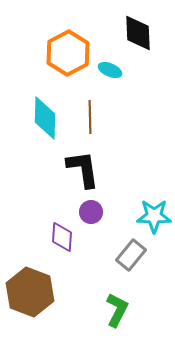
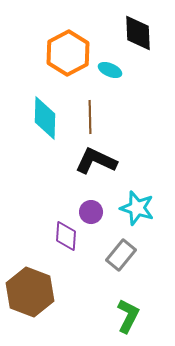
black L-shape: moved 13 px right, 8 px up; rotated 57 degrees counterclockwise
cyan star: moved 17 px left, 8 px up; rotated 16 degrees clockwise
purple diamond: moved 4 px right, 1 px up
gray rectangle: moved 10 px left
green L-shape: moved 11 px right, 6 px down
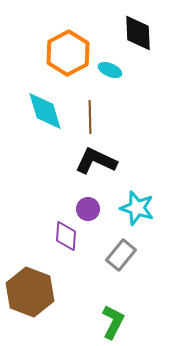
cyan diamond: moved 7 px up; rotated 18 degrees counterclockwise
purple circle: moved 3 px left, 3 px up
green L-shape: moved 15 px left, 6 px down
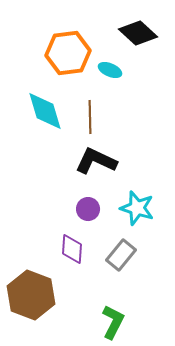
black diamond: rotated 45 degrees counterclockwise
orange hexagon: rotated 21 degrees clockwise
purple diamond: moved 6 px right, 13 px down
brown hexagon: moved 1 px right, 3 px down
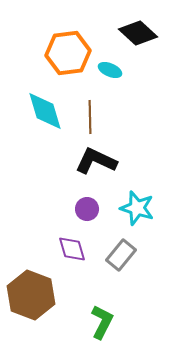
purple circle: moved 1 px left
purple diamond: rotated 20 degrees counterclockwise
green L-shape: moved 11 px left
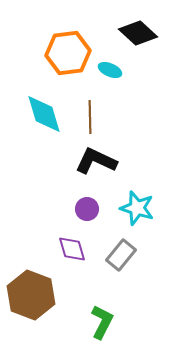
cyan diamond: moved 1 px left, 3 px down
